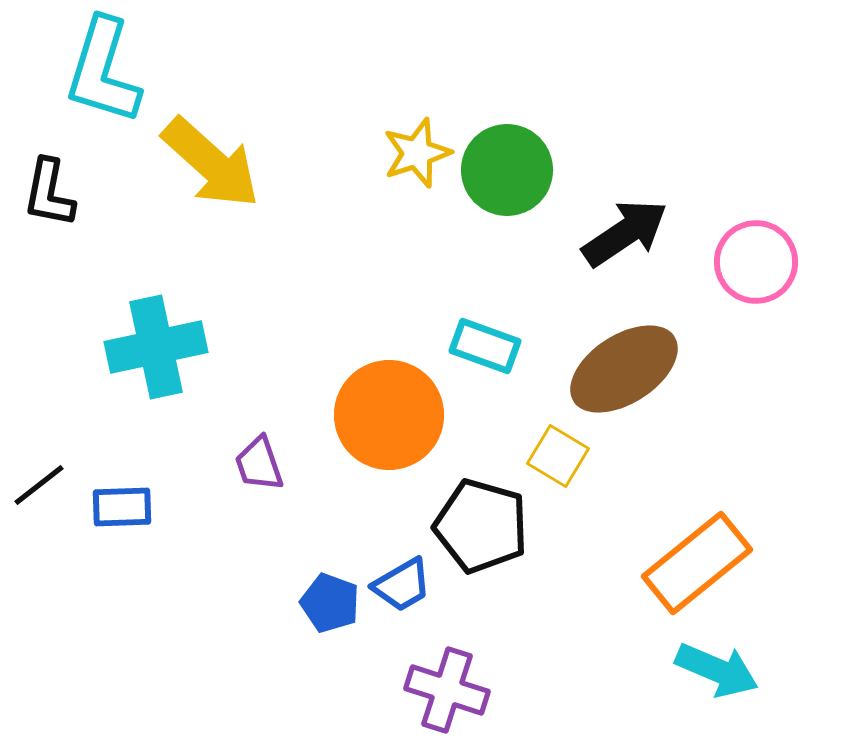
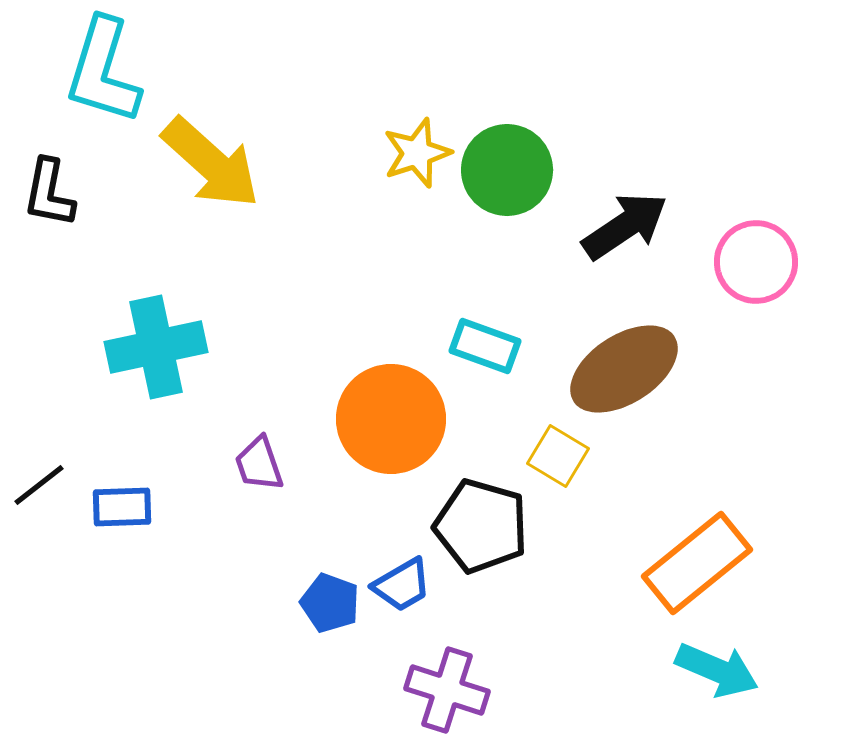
black arrow: moved 7 px up
orange circle: moved 2 px right, 4 px down
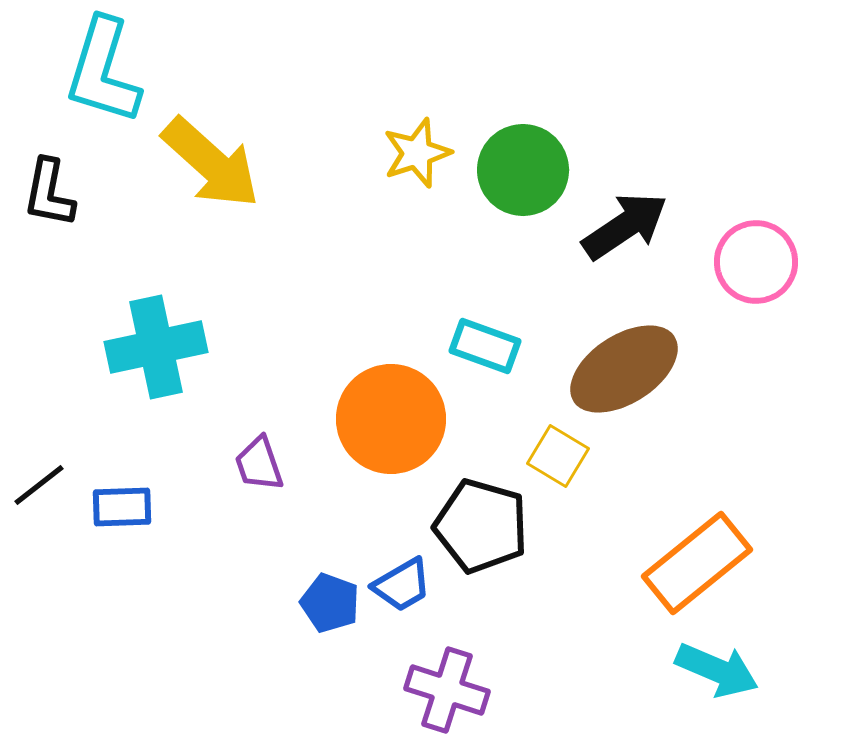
green circle: moved 16 px right
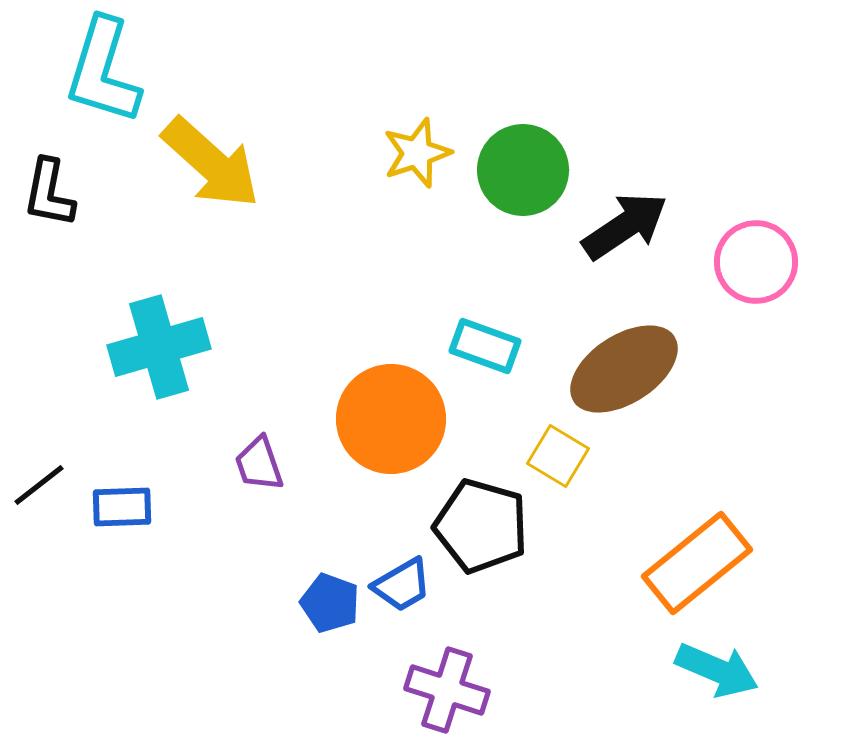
cyan cross: moved 3 px right; rotated 4 degrees counterclockwise
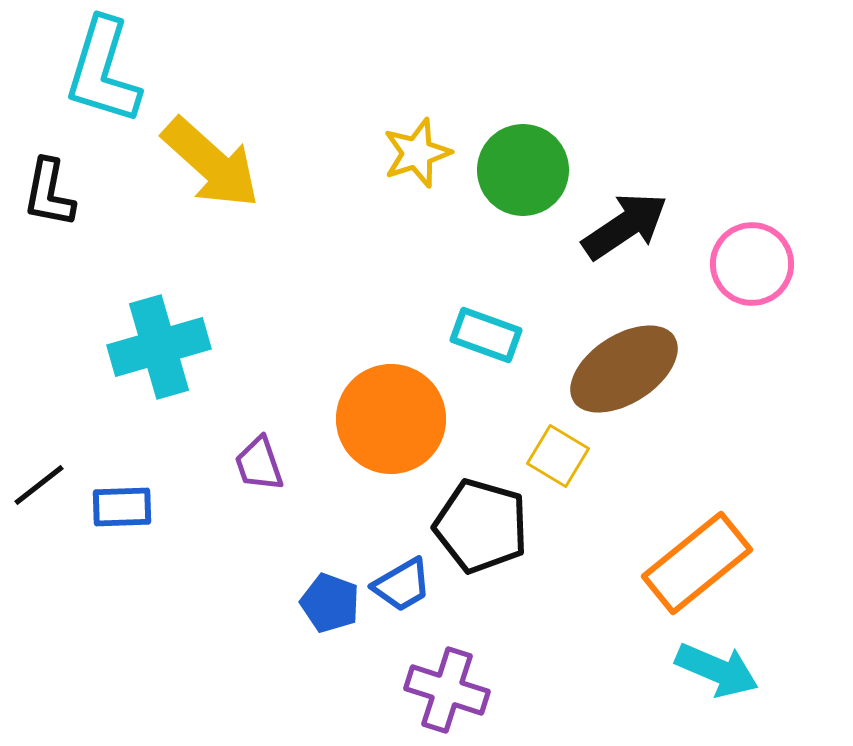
pink circle: moved 4 px left, 2 px down
cyan rectangle: moved 1 px right, 11 px up
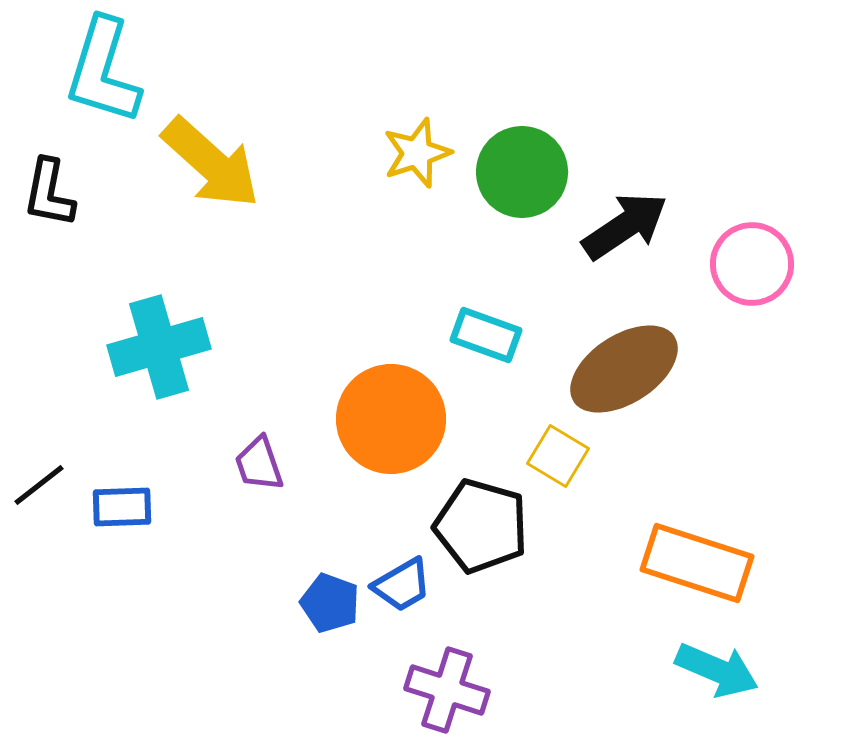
green circle: moved 1 px left, 2 px down
orange rectangle: rotated 57 degrees clockwise
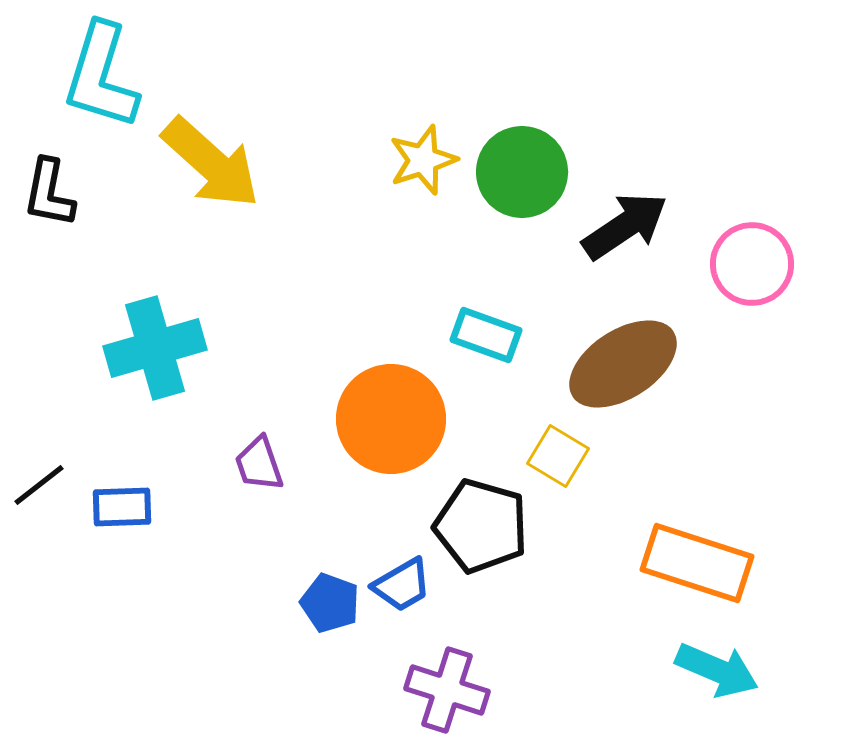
cyan L-shape: moved 2 px left, 5 px down
yellow star: moved 6 px right, 7 px down
cyan cross: moved 4 px left, 1 px down
brown ellipse: moved 1 px left, 5 px up
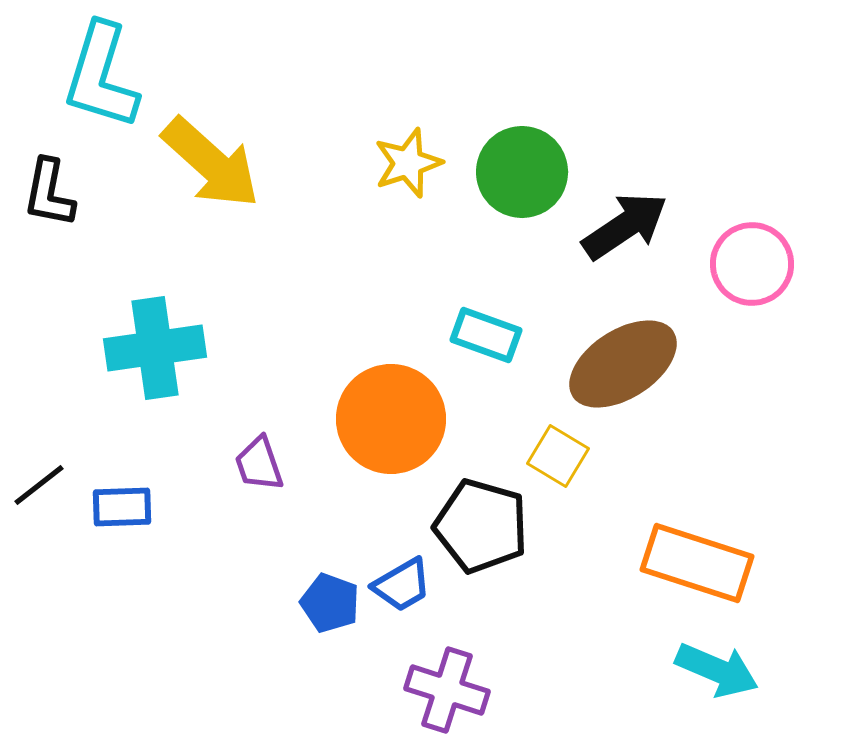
yellow star: moved 15 px left, 3 px down
cyan cross: rotated 8 degrees clockwise
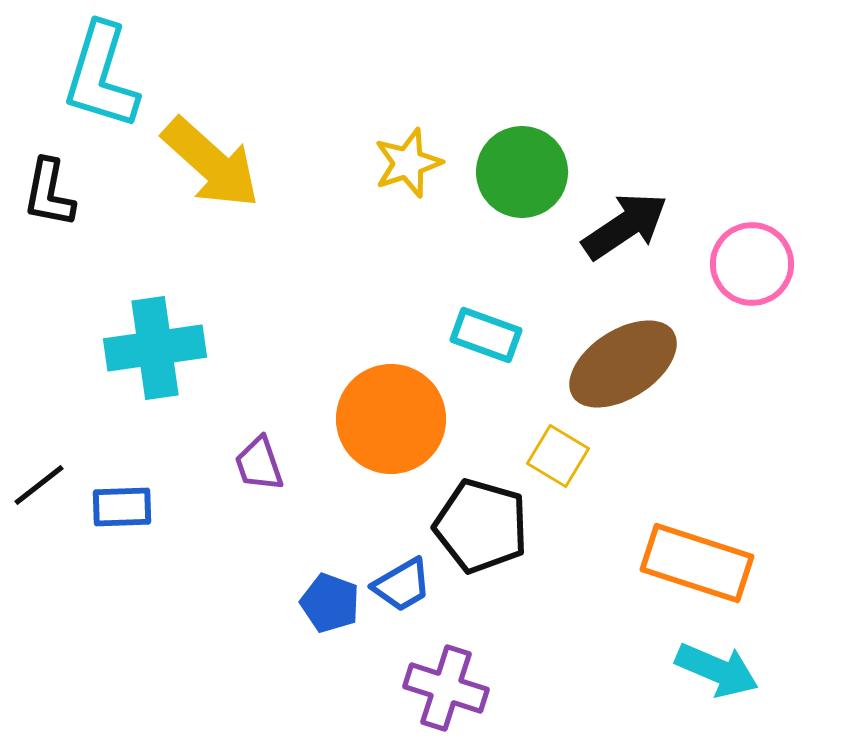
purple cross: moved 1 px left, 2 px up
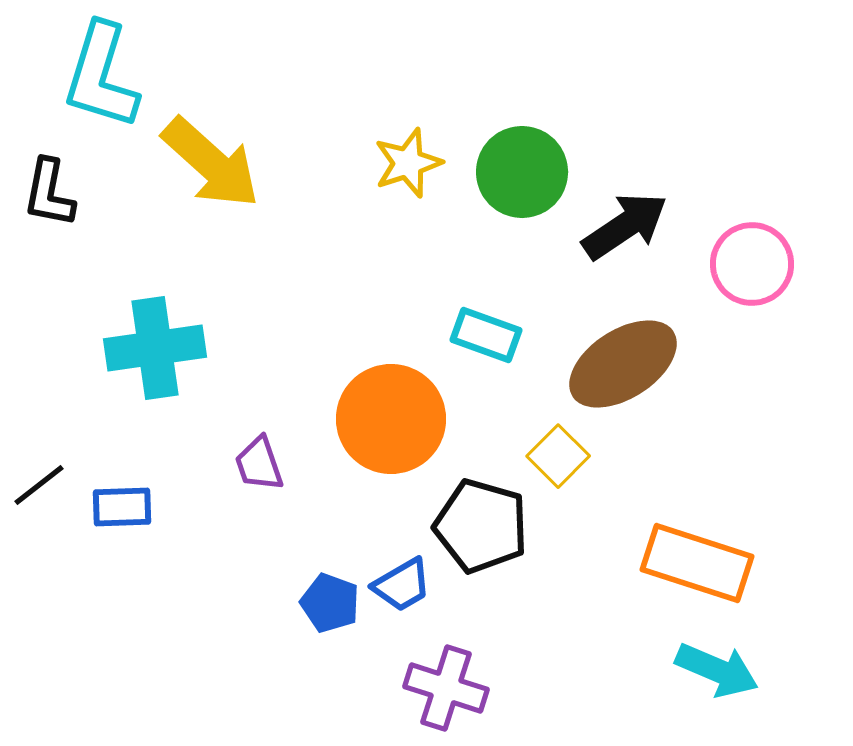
yellow square: rotated 14 degrees clockwise
